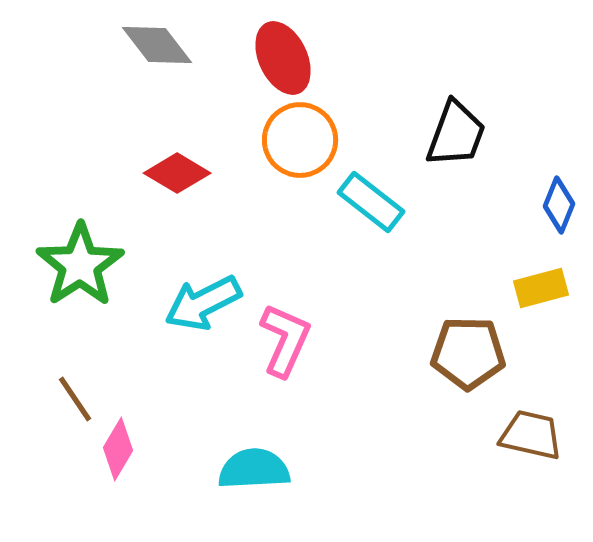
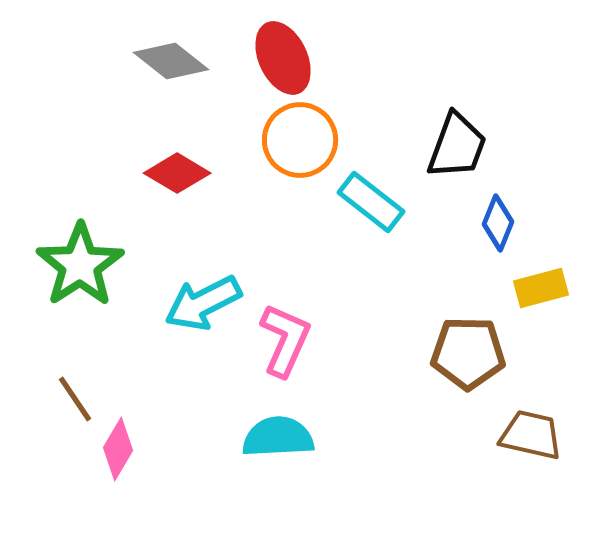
gray diamond: moved 14 px right, 16 px down; rotated 14 degrees counterclockwise
black trapezoid: moved 1 px right, 12 px down
blue diamond: moved 61 px left, 18 px down
cyan semicircle: moved 24 px right, 32 px up
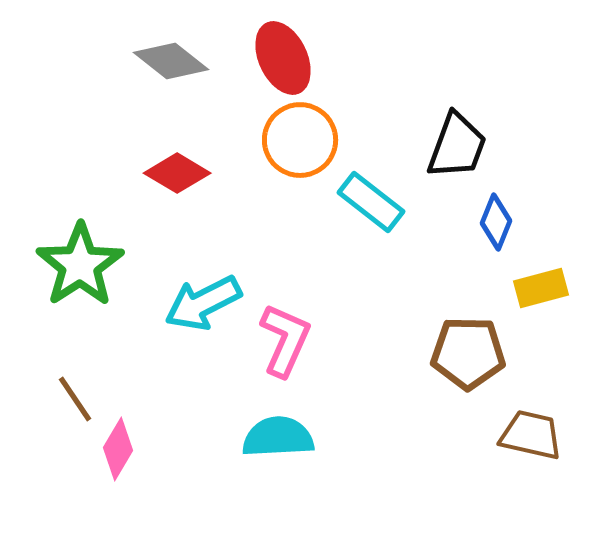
blue diamond: moved 2 px left, 1 px up
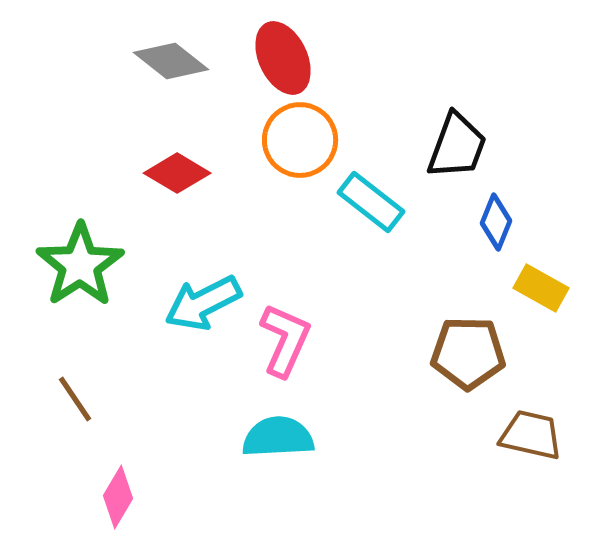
yellow rectangle: rotated 44 degrees clockwise
pink diamond: moved 48 px down
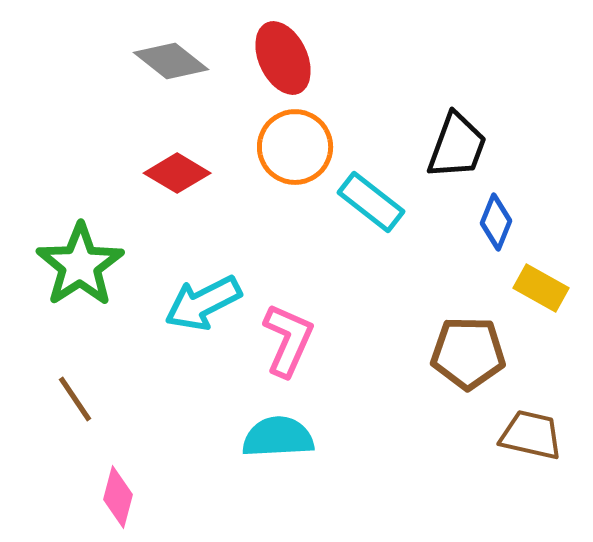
orange circle: moved 5 px left, 7 px down
pink L-shape: moved 3 px right
pink diamond: rotated 16 degrees counterclockwise
